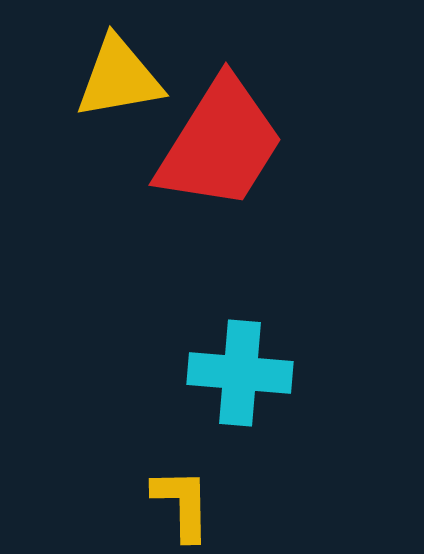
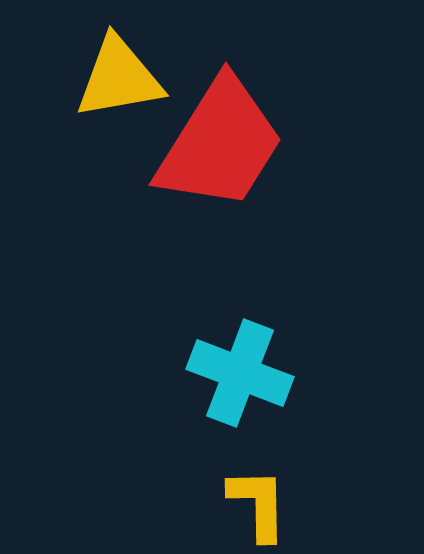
cyan cross: rotated 16 degrees clockwise
yellow L-shape: moved 76 px right
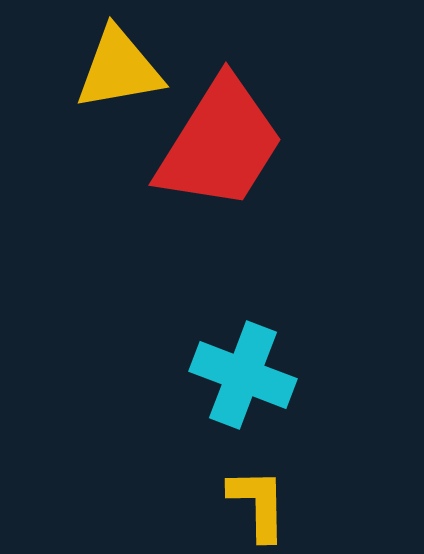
yellow triangle: moved 9 px up
cyan cross: moved 3 px right, 2 px down
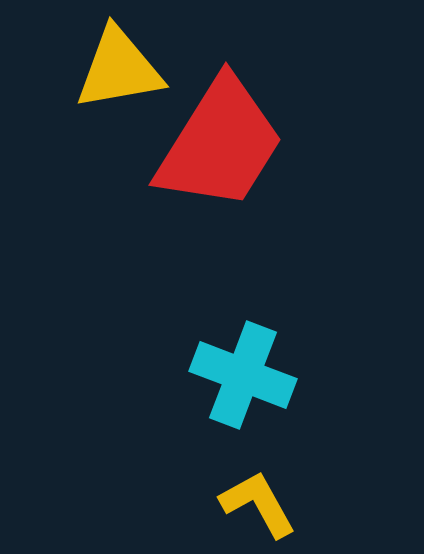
yellow L-shape: rotated 28 degrees counterclockwise
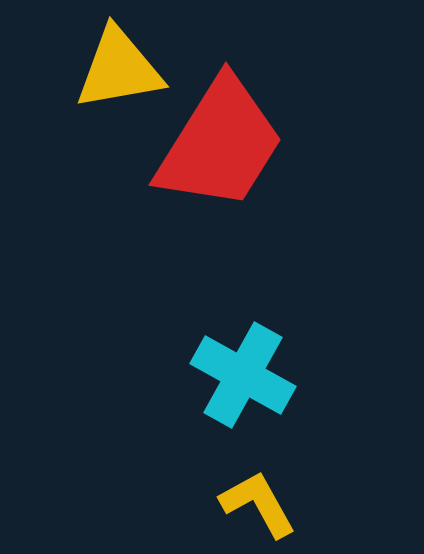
cyan cross: rotated 8 degrees clockwise
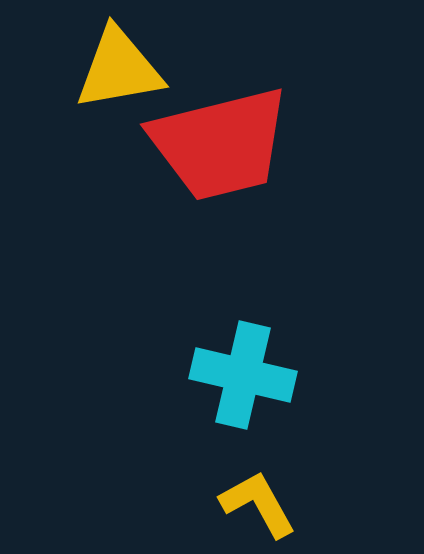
red trapezoid: rotated 44 degrees clockwise
cyan cross: rotated 16 degrees counterclockwise
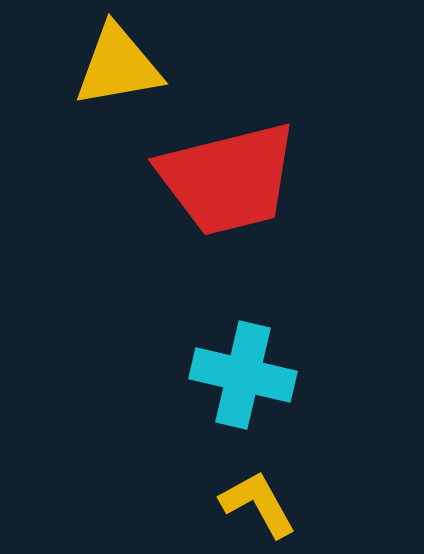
yellow triangle: moved 1 px left, 3 px up
red trapezoid: moved 8 px right, 35 px down
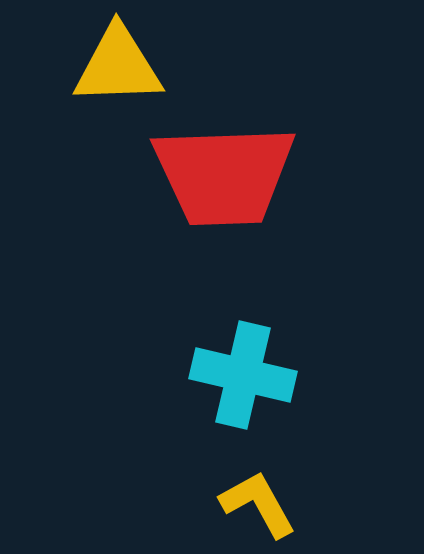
yellow triangle: rotated 8 degrees clockwise
red trapezoid: moved 4 px left, 4 px up; rotated 12 degrees clockwise
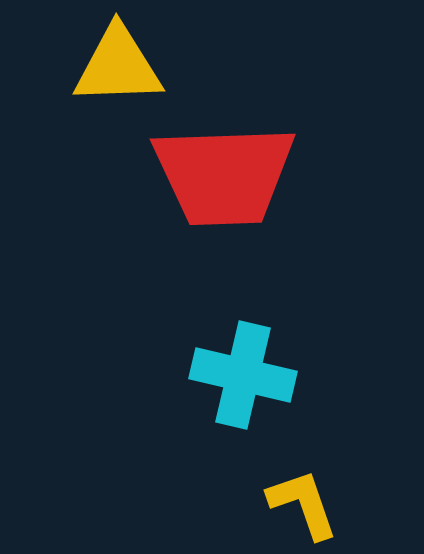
yellow L-shape: moved 45 px right; rotated 10 degrees clockwise
